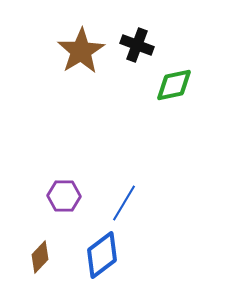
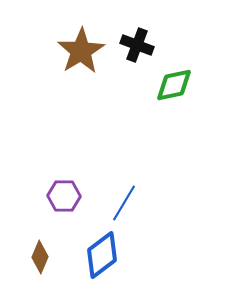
brown diamond: rotated 20 degrees counterclockwise
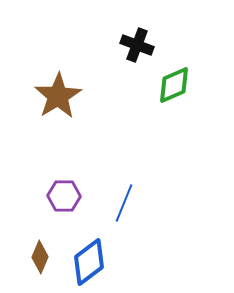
brown star: moved 23 px left, 45 px down
green diamond: rotated 12 degrees counterclockwise
blue line: rotated 9 degrees counterclockwise
blue diamond: moved 13 px left, 7 px down
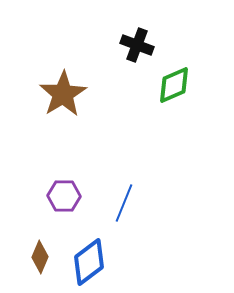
brown star: moved 5 px right, 2 px up
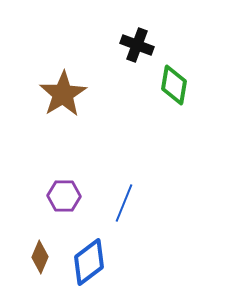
green diamond: rotated 57 degrees counterclockwise
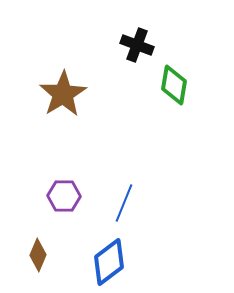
brown diamond: moved 2 px left, 2 px up
blue diamond: moved 20 px right
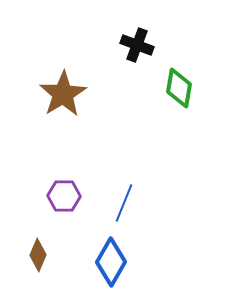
green diamond: moved 5 px right, 3 px down
blue diamond: moved 2 px right; rotated 24 degrees counterclockwise
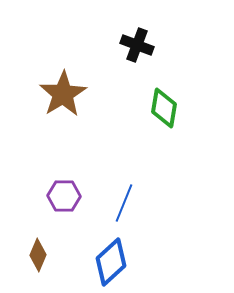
green diamond: moved 15 px left, 20 px down
blue diamond: rotated 18 degrees clockwise
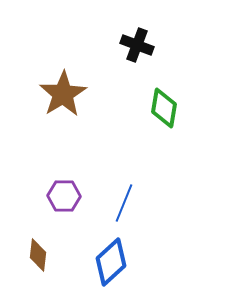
brown diamond: rotated 16 degrees counterclockwise
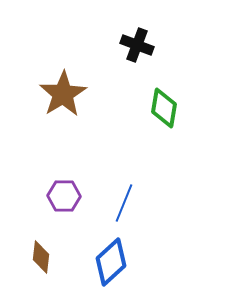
brown diamond: moved 3 px right, 2 px down
